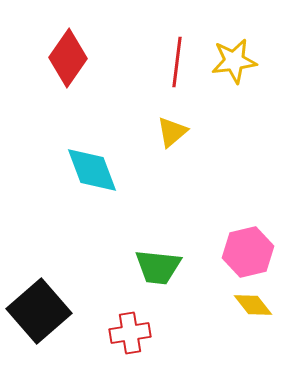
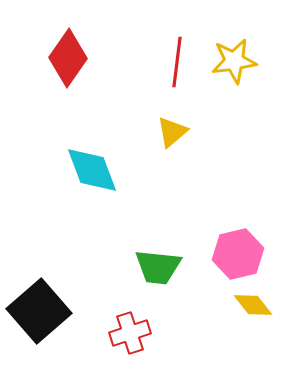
pink hexagon: moved 10 px left, 2 px down
red cross: rotated 9 degrees counterclockwise
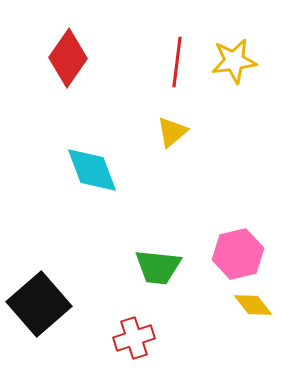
black square: moved 7 px up
red cross: moved 4 px right, 5 px down
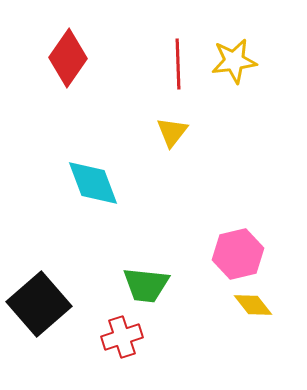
red line: moved 1 px right, 2 px down; rotated 9 degrees counterclockwise
yellow triangle: rotated 12 degrees counterclockwise
cyan diamond: moved 1 px right, 13 px down
green trapezoid: moved 12 px left, 18 px down
red cross: moved 12 px left, 1 px up
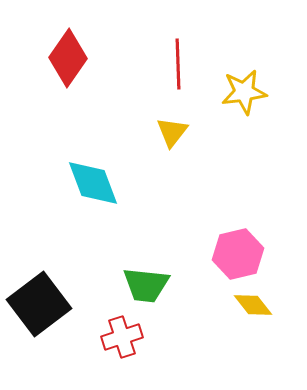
yellow star: moved 10 px right, 31 px down
black square: rotated 4 degrees clockwise
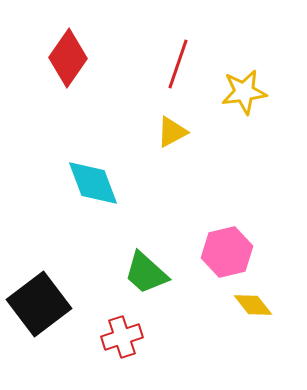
red line: rotated 21 degrees clockwise
yellow triangle: rotated 24 degrees clockwise
pink hexagon: moved 11 px left, 2 px up
green trapezoid: moved 12 px up; rotated 36 degrees clockwise
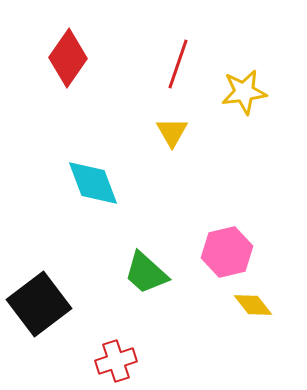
yellow triangle: rotated 32 degrees counterclockwise
red cross: moved 6 px left, 24 px down
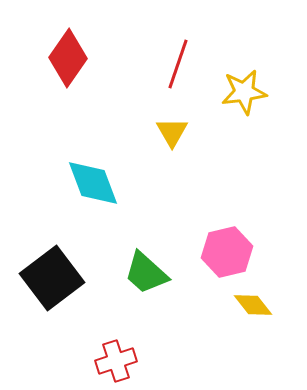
black square: moved 13 px right, 26 px up
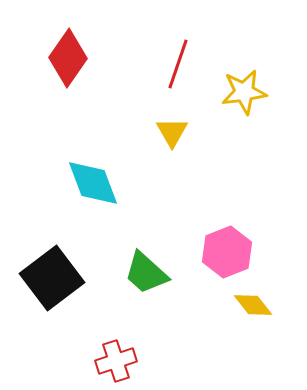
pink hexagon: rotated 9 degrees counterclockwise
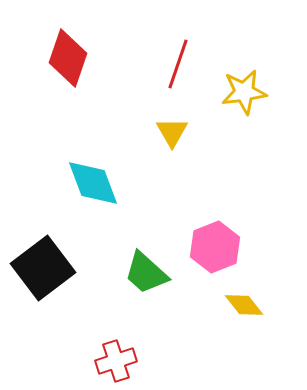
red diamond: rotated 16 degrees counterclockwise
pink hexagon: moved 12 px left, 5 px up
black square: moved 9 px left, 10 px up
yellow diamond: moved 9 px left
